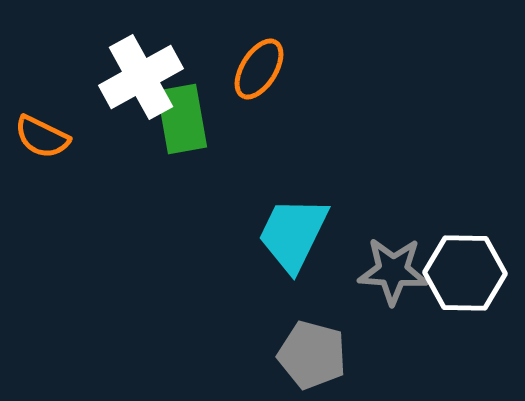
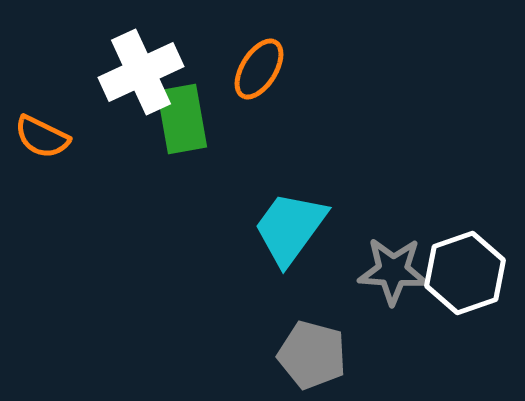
white cross: moved 5 px up; rotated 4 degrees clockwise
cyan trapezoid: moved 3 px left, 6 px up; rotated 10 degrees clockwise
white hexagon: rotated 20 degrees counterclockwise
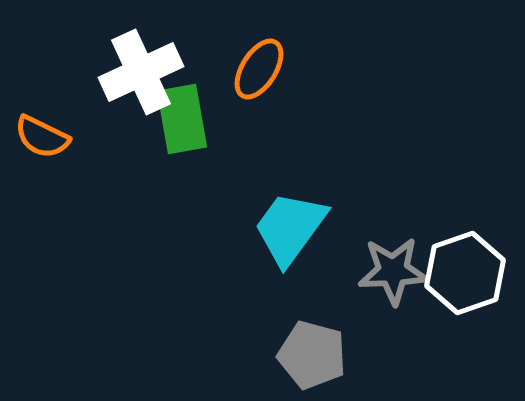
gray star: rotated 6 degrees counterclockwise
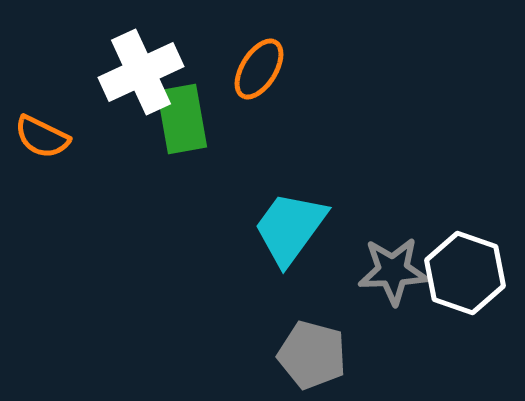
white hexagon: rotated 22 degrees counterclockwise
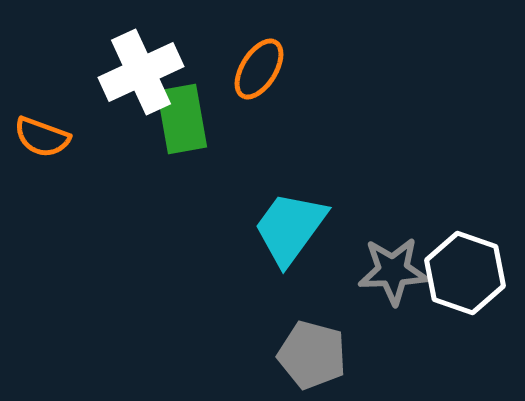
orange semicircle: rotated 6 degrees counterclockwise
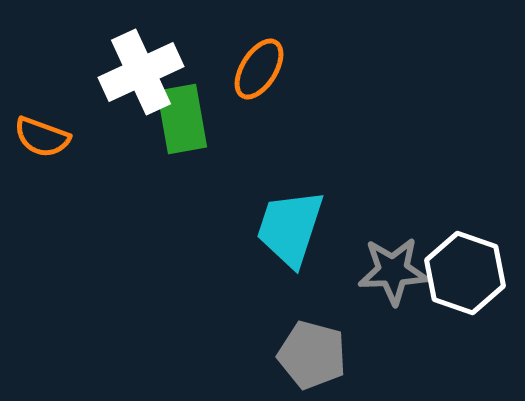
cyan trapezoid: rotated 18 degrees counterclockwise
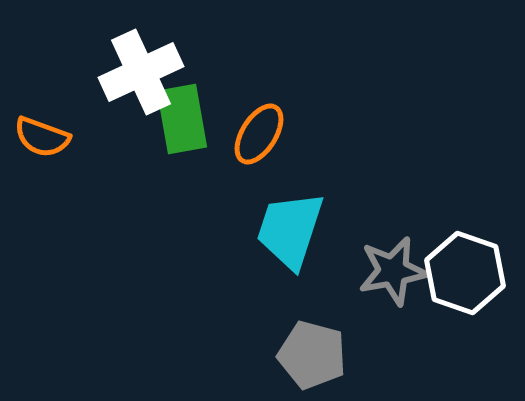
orange ellipse: moved 65 px down
cyan trapezoid: moved 2 px down
gray star: rotated 8 degrees counterclockwise
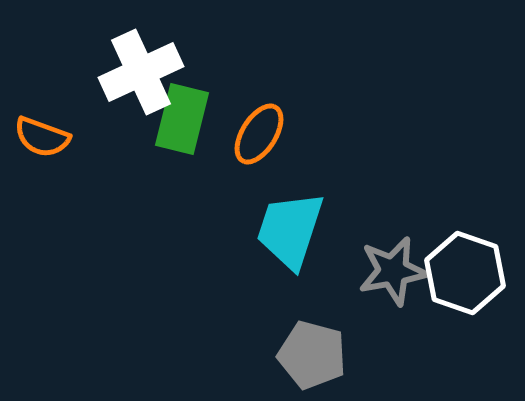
green rectangle: rotated 24 degrees clockwise
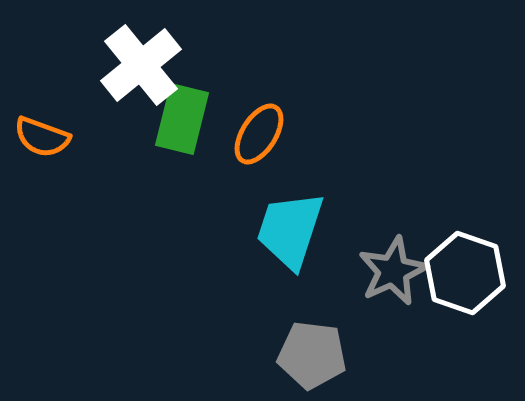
white cross: moved 7 px up; rotated 14 degrees counterclockwise
gray star: rotated 14 degrees counterclockwise
gray pentagon: rotated 8 degrees counterclockwise
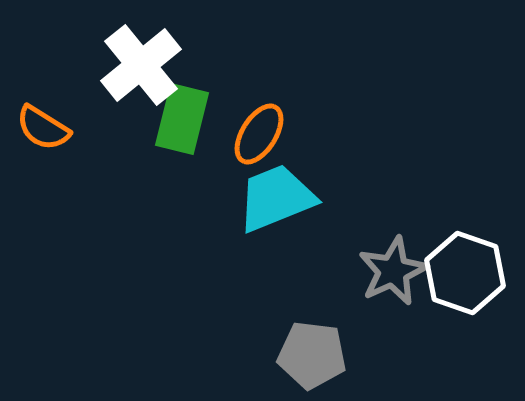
orange semicircle: moved 1 px right, 9 px up; rotated 12 degrees clockwise
cyan trapezoid: moved 14 px left, 32 px up; rotated 50 degrees clockwise
